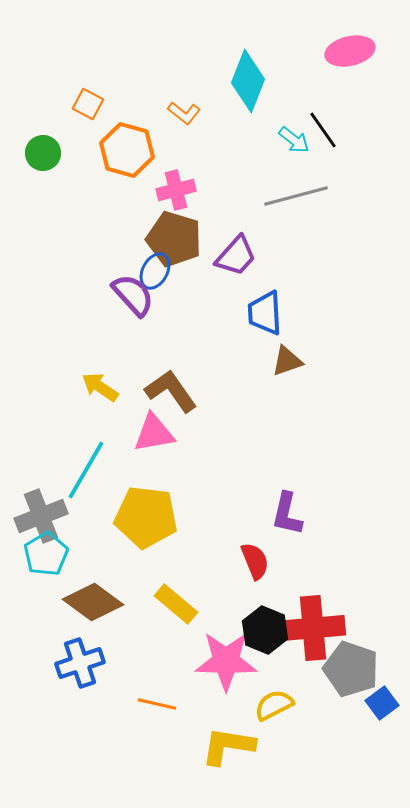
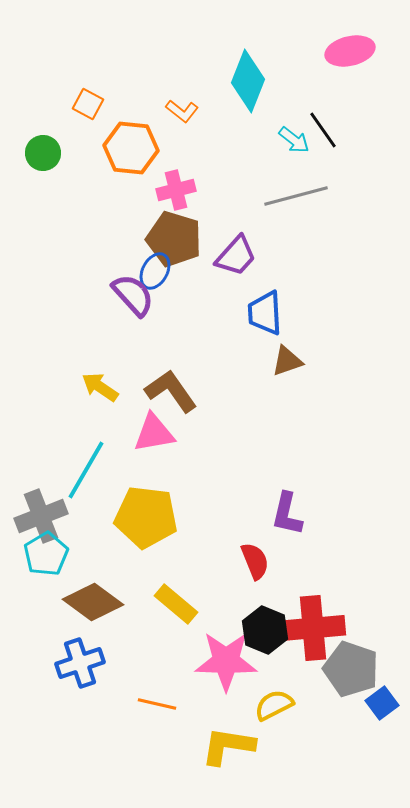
orange L-shape: moved 2 px left, 2 px up
orange hexagon: moved 4 px right, 2 px up; rotated 10 degrees counterclockwise
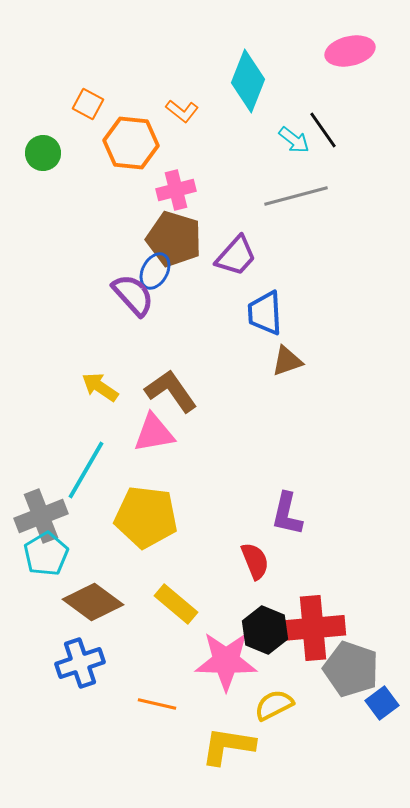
orange hexagon: moved 5 px up
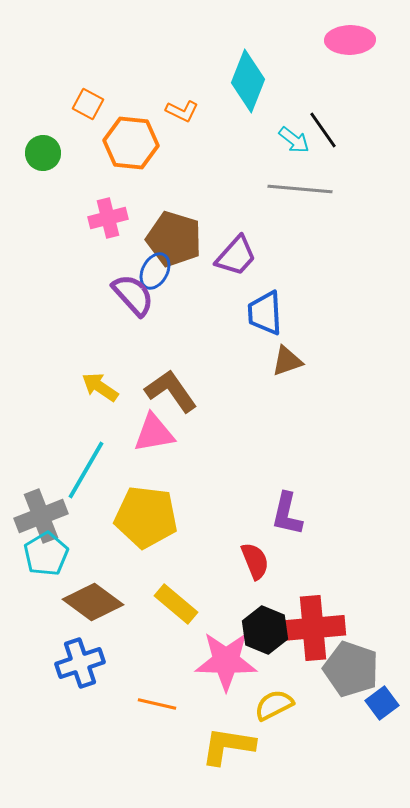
pink ellipse: moved 11 px up; rotated 12 degrees clockwise
orange L-shape: rotated 12 degrees counterclockwise
pink cross: moved 68 px left, 28 px down
gray line: moved 4 px right, 7 px up; rotated 20 degrees clockwise
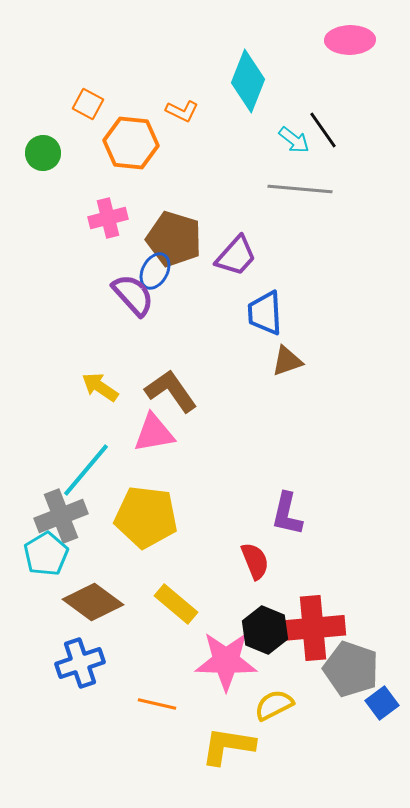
cyan line: rotated 10 degrees clockwise
gray cross: moved 20 px right
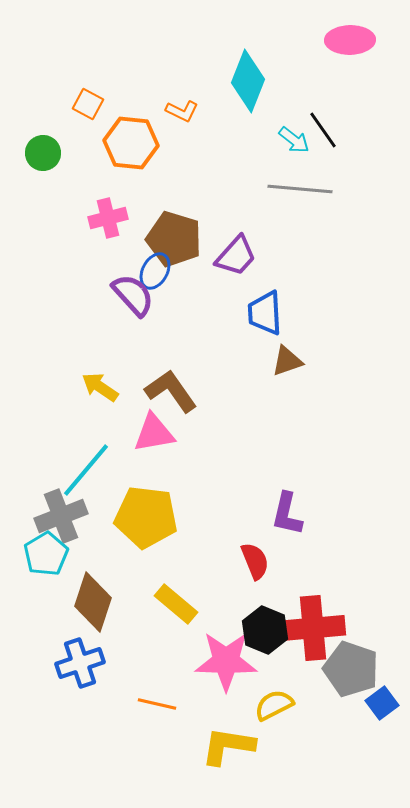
brown diamond: rotated 72 degrees clockwise
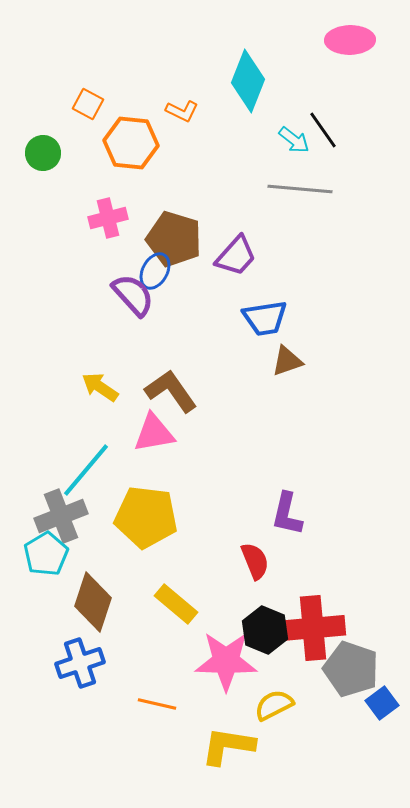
blue trapezoid: moved 5 px down; rotated 96 degrees counterclockwise
